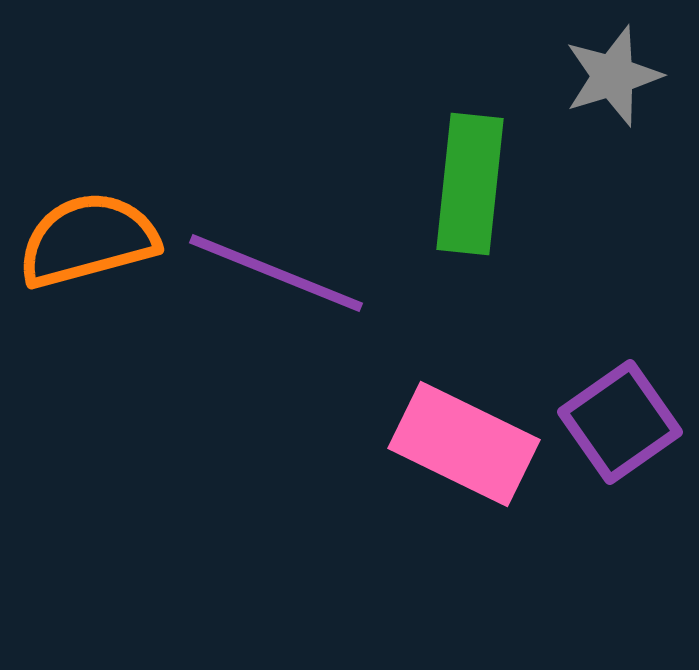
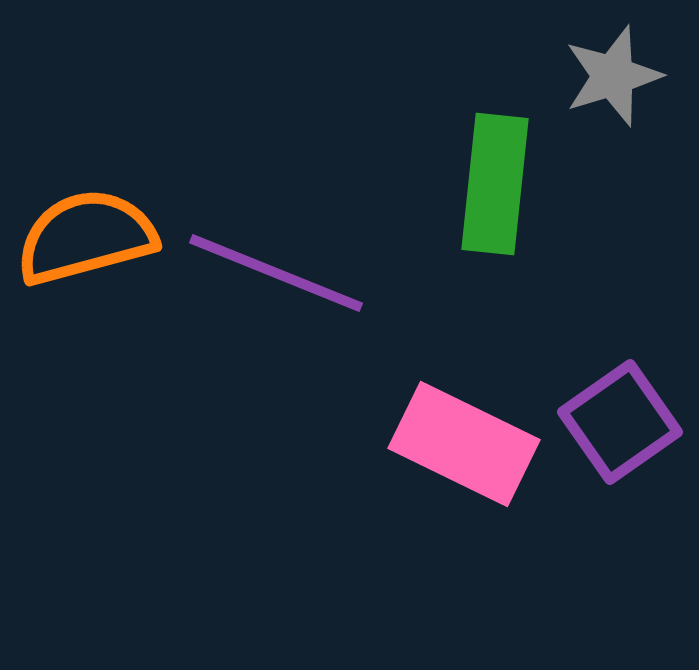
green rectangle: moved 25 px right
orange semicircle: moved 2 px left, 3 px up
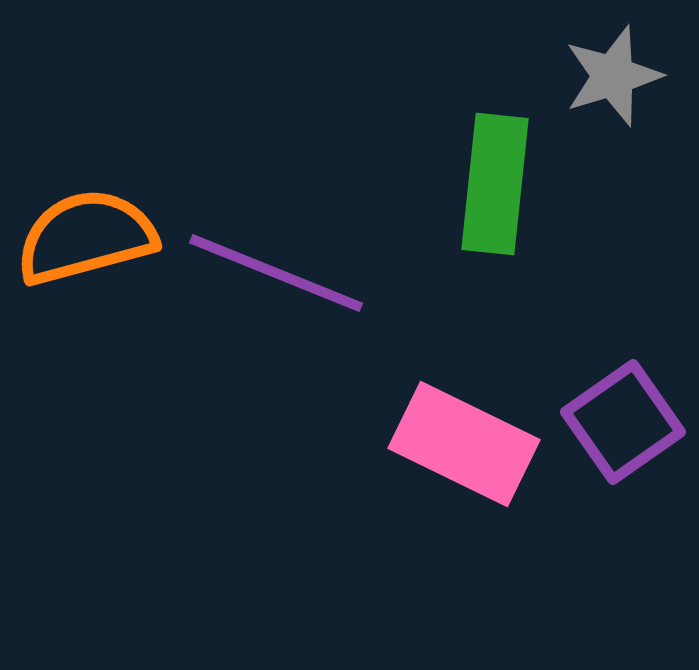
purple square: moved 3 px right
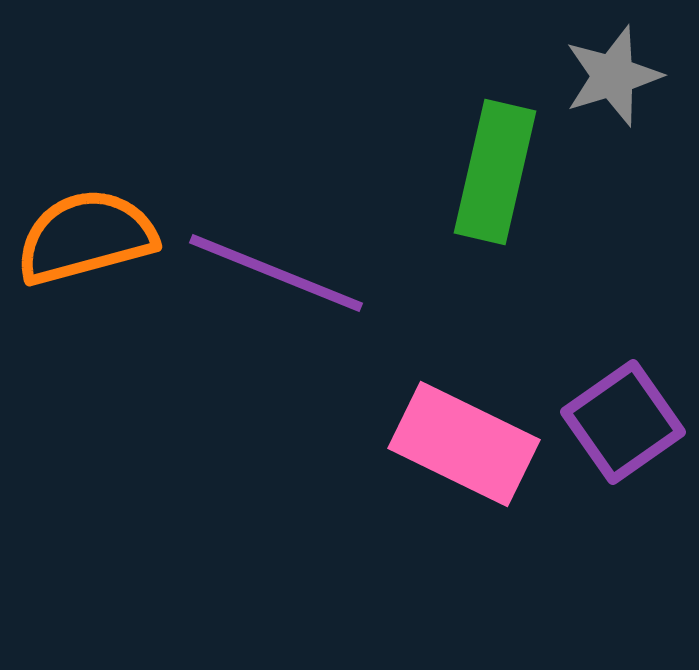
green rectangle: moved 12 px up; rotated 7 degrees clockwise
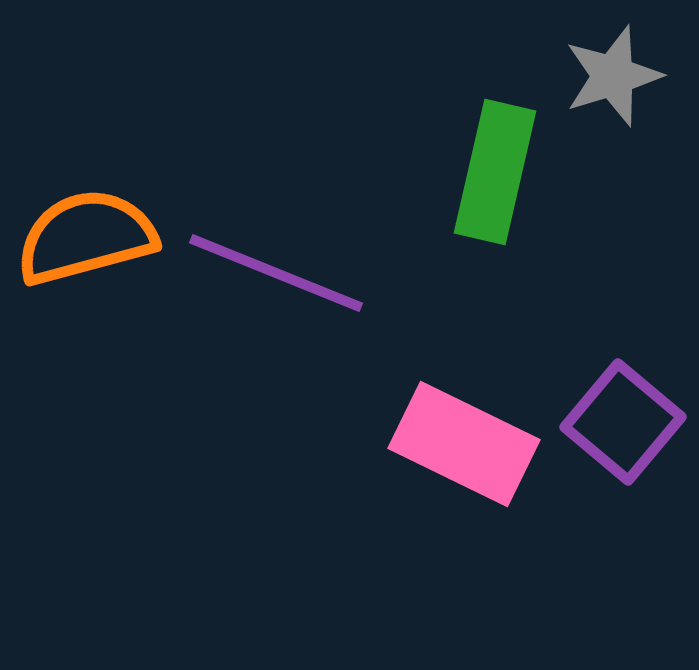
purple square: rotated 15 degrees counterclockwise
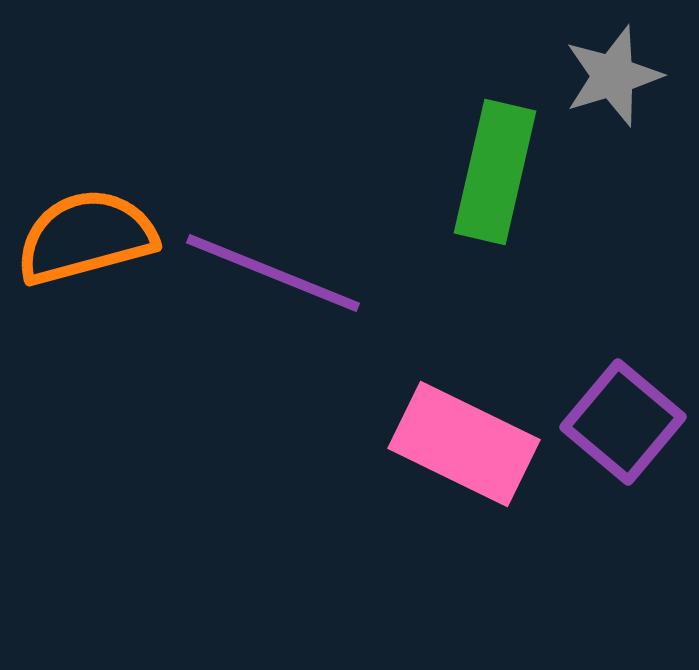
purple line: moved 3 px left
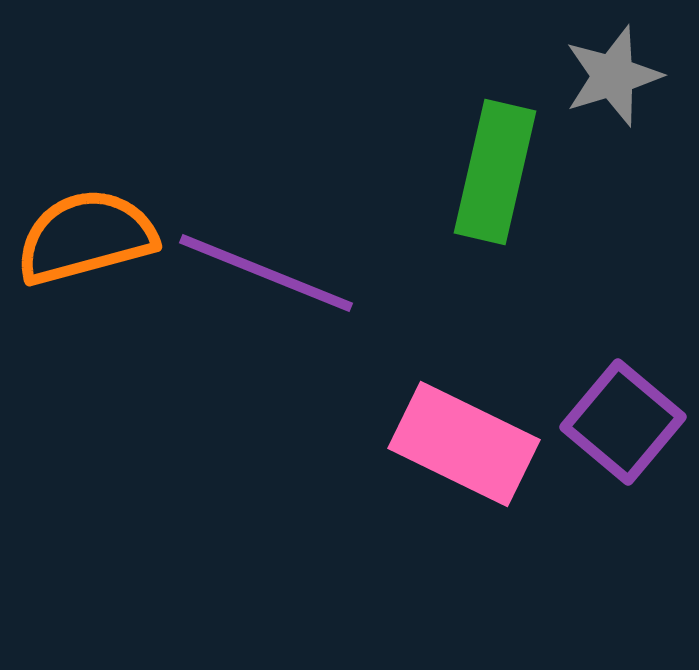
purple line: moved 7 px left
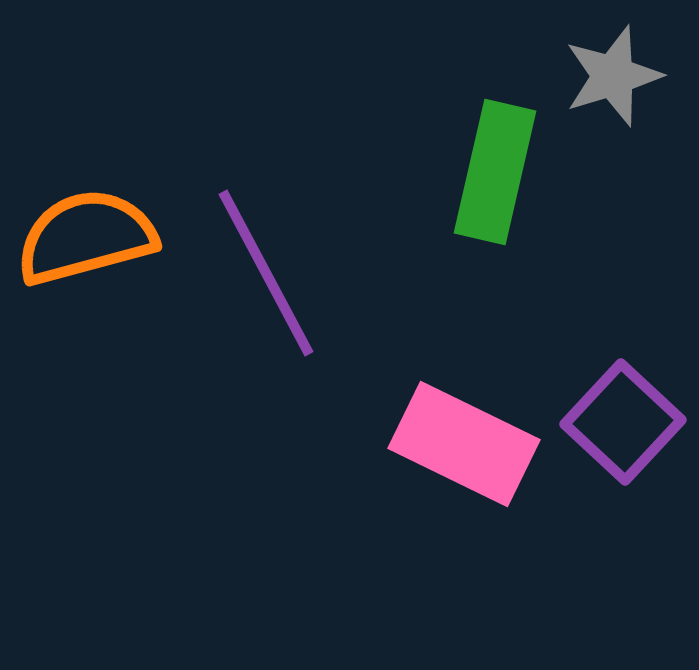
purple line: rotated 40 degrees clockwise
purple square: rotated 3 degrees clockwise
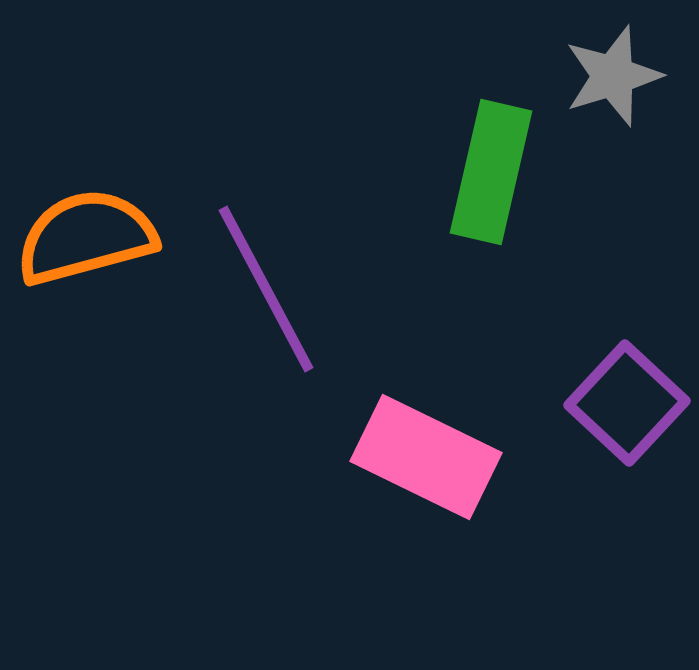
green rectangle: moved 4 px left
purple line: moved 16 px down
purple square: moved 4 px right, 19 px up
pink rectangle: moved 38 px left, 13 px down
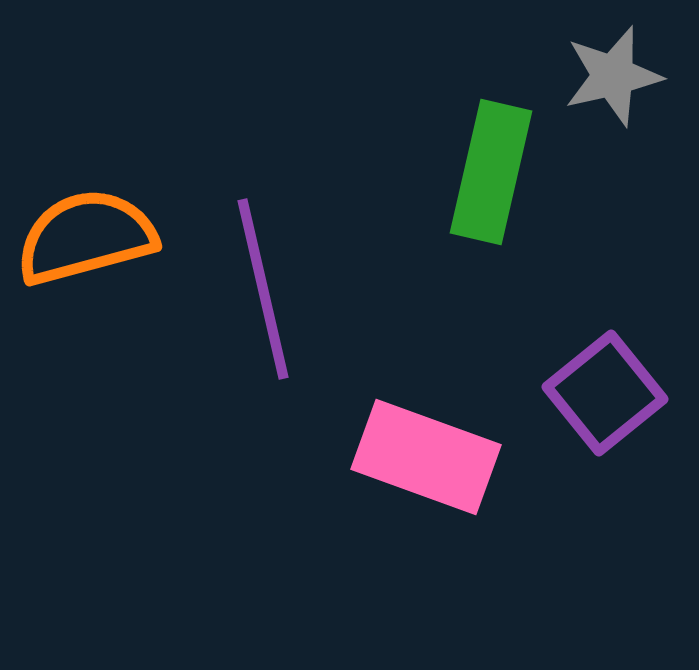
gray star: rotated 4 degrees clockwise
purple line: moved 3 px left; rotated 15 degrees clockwise
purple square: moved 22 px left, 10 px up; rotated 8 degrees clockwise
pink rectangle: rotated 6 degrees counterclockwise
